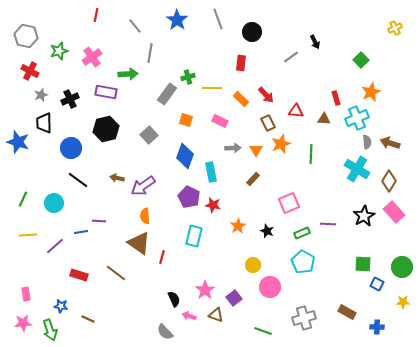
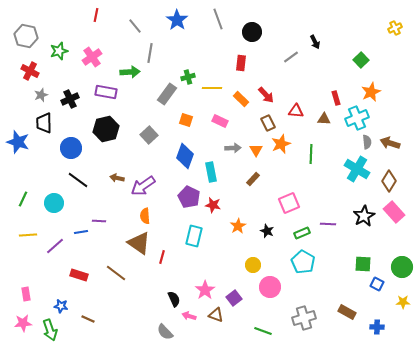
green arrow at (128, 74): moved 2 px right, 2 px up
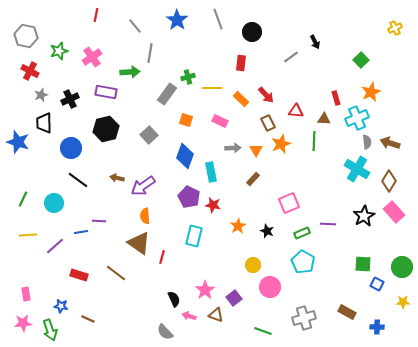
green line at (311, 154): moved 3 px right, 13 px up
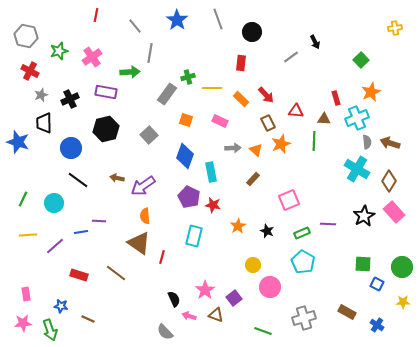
yellow cross at (395, 28): rotated 16 degrees clockwise
orange triangle at (256, 150): rotated 16 degrees counterclockwise
pink square at (289, 203): moved 3 px up
blue cross at (377, 327): moved 2 px up; rotated 32 degrees clockwise
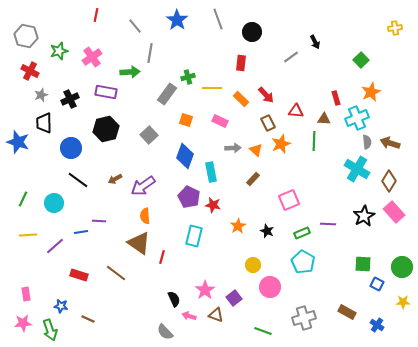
brown arrow at (117, 178): moved 2 px left, 1 px down; rotated 40 degrees counterclockwise
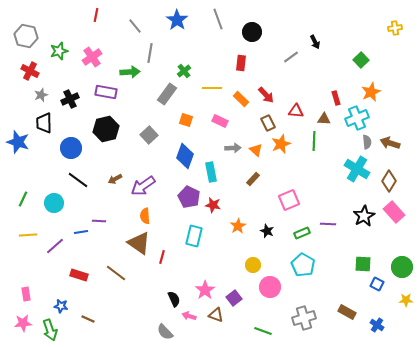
green cross at (188, 77): moved 4 px left, 6 px up; rotated 24 degrees counterclockwise
cyan pentagon at (303, 262): moved 3 px down
yellow star at (403, 302): moved 3 px right, 2 px up
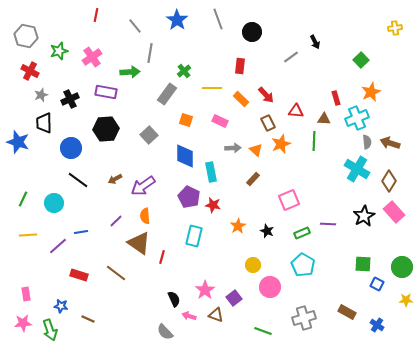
red rectangle at (241, 63): moved 1 px left, 3 px down
black hexagon at (106, 129): rotated 10 degrees clockwise
blue diamond at (185, 156): rotated 20 degrees counterclockwise
purple line at (99, 221): moved 17 px right; rotated 48 degrees counterclockwise
purple line at (55, 246): moved 3 px right
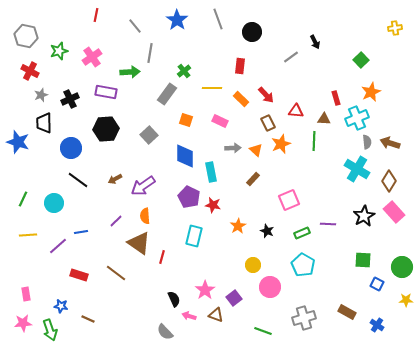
green square at (363, 264): moved 4 px up
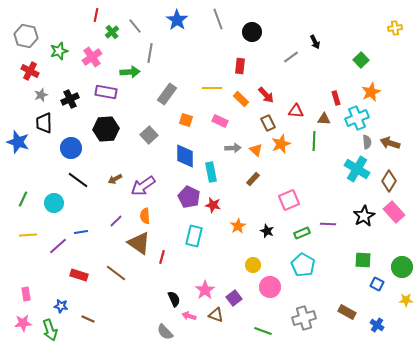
green cross at (184, 71): moved 72 px left, 39 px up
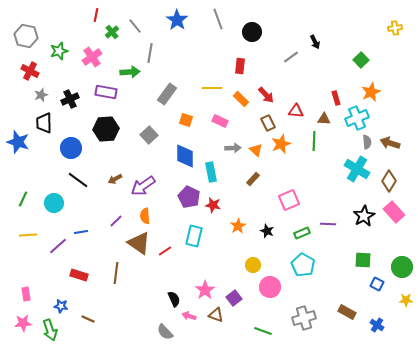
red line at (162, 257): moved 3 px right, 6 px up; rotated 40 degrees clockwise
brown line at (116, 273): rotated 60 degrees clockwise
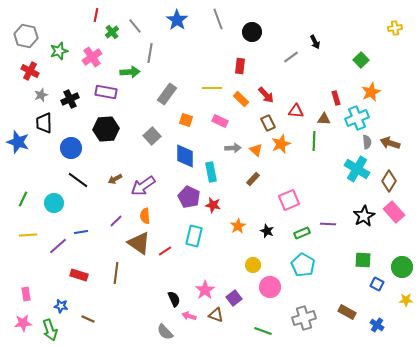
gray square at (149, 135): moved 3 px right, 1 px down
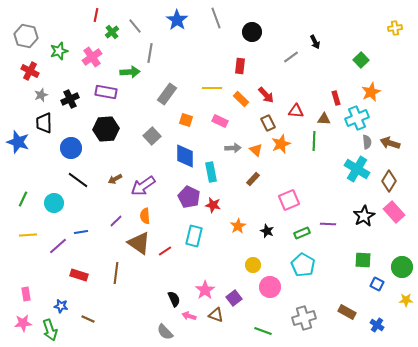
gray line at (218, 19): moved 2 px left, 1 px up
